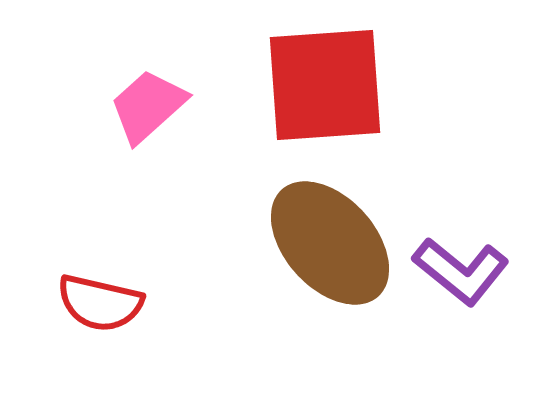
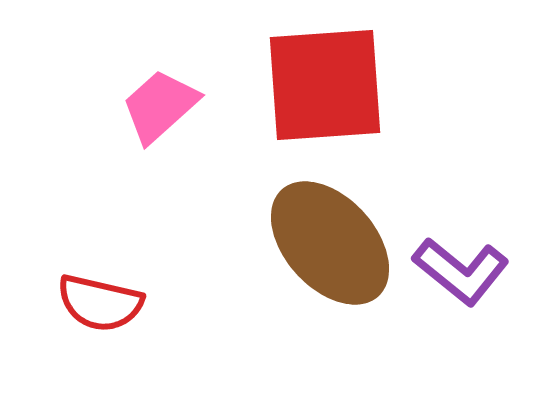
pink trapezoid: moved 12 px right
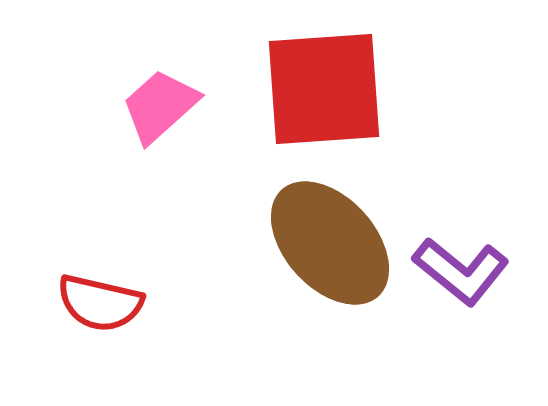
red square: moved 1 px left, 4 px down
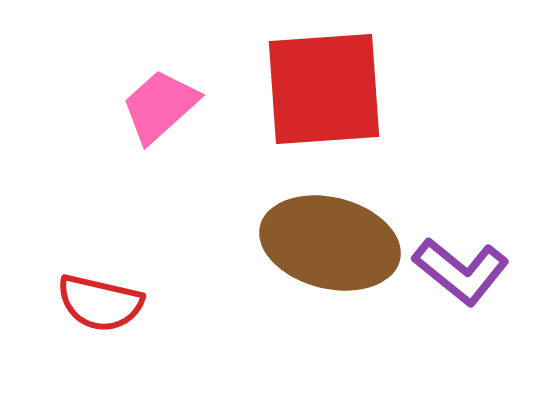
brown ellipse: rotated 34 degrees counterclockwise
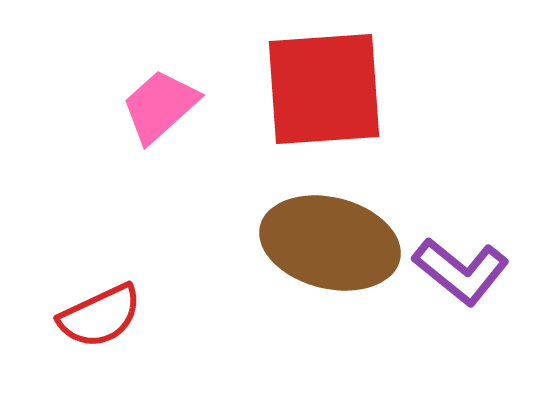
red semicircle: moved 13 px down; rotated 38 degrees counterclockwise
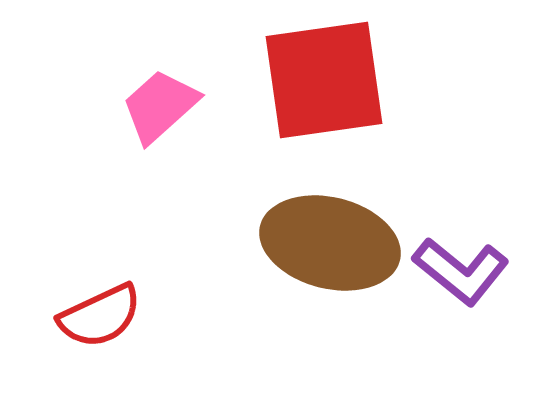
red square: moved 9 px up; rotated 4 degrees counterclockwise
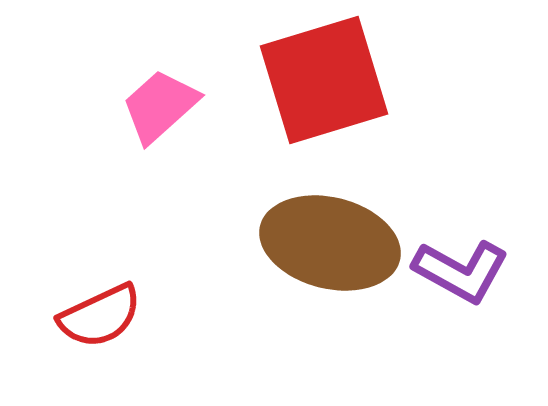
red square: rotated 9 degrees counterclockwise
purple L-shape: rotated 10 degrees counterclockwise
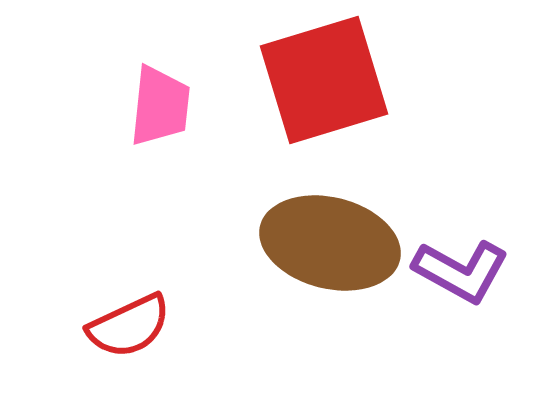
pink trapezoid: rotated 138 degrees clockwise
red semicircle: moved 29 px right, 10 px down
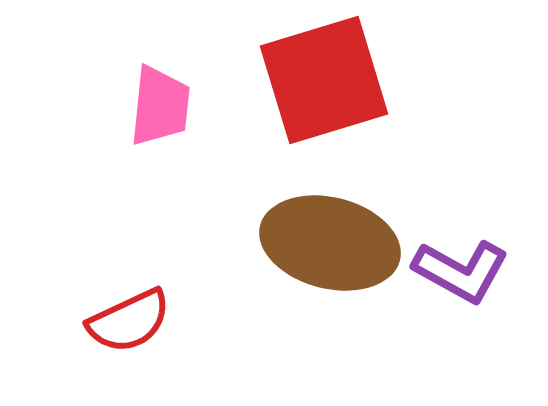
red semicircle: moved 5 px up
